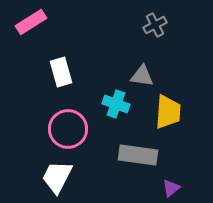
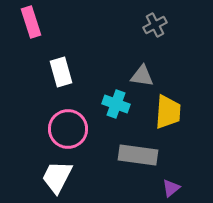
pink rectangle: rotated 76 degrees counterclockwise
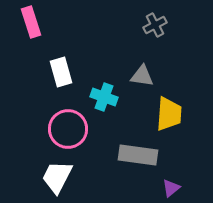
cyan cross: moved 12 px left, 7 px up
yellow trapezoid: moved 1 px right, 2 px down
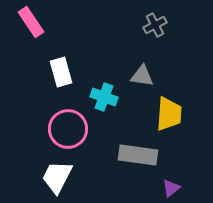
pink rectangle: rotated 16 degrees counterclockwise
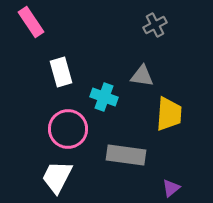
gray rectangle: moved 12 px left
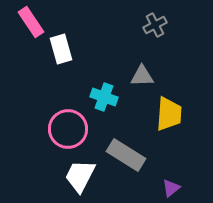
white rectangle: moved 23 px up
gray triangle: rotated 10 degrees counterclockwise
gray rectangle: rotated 24 degrees clockwise
white trapezoid: moved 23 px right, 1 px up
